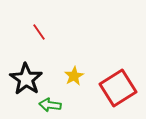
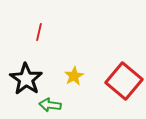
red line: rotated 48 degrees clockwise
red square: moved 6 px right, 7 px up; rotated 18 degrees counterclockwise
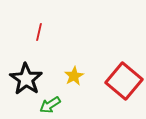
green arrow: rotated 40 degrees counterclockwise
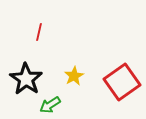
red square: moved 2 px left, 1 px down; rotated 15 degrees clockwise
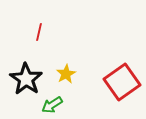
yellow star: moved 8 px left, 2 px up
green arrow: moved 2 px right
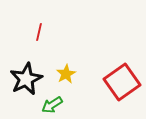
black star: rotated 12 degrees clockwise
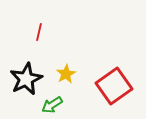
red square: moved 8 px left, 4 px down
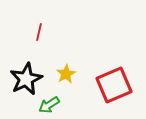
red square: moved 1 px up; rotated 12 degrees clockwise
green arrow: moved 3 px left
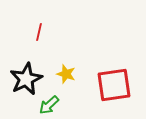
yellow star: rotated 24 degrees counterclockwise
red square: rotated 15 degrees clockwise
green arrow: rotated 10 degrees counterclockwise
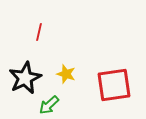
black star: moved 1 px left, 1 px up
